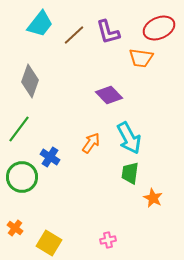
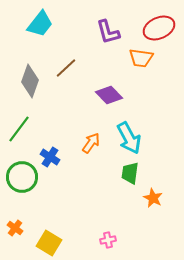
brown line: moved 8 px left, 33 px down
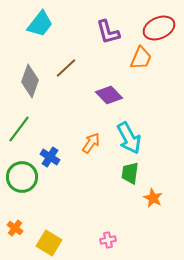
orange trapezoid: rotated 75 degrees counterclockwise
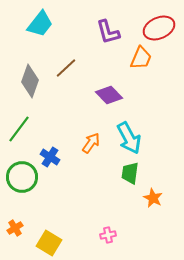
orange cross: rotated 21 degrees clockwise
pink cross: moved 5 px up
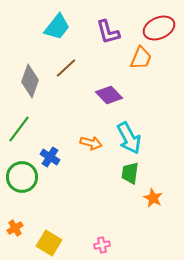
cyan trapezoid: moved 17 px right, 3 px down
orange arrow: rotated 70 degrees clockwise
pink cross: moved 6 px left, 10 px down
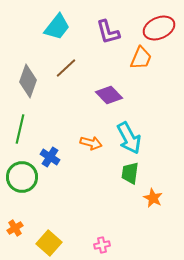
gray diamond: moved 2 px left
green line: moved 1 px right; rotated 24 degrees counterclockwise
yellow square: rotated 10 degrees clockwise
